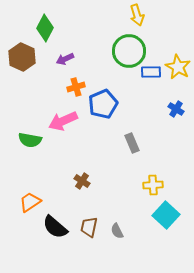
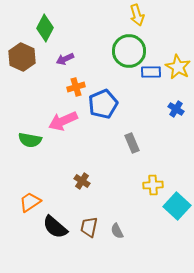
cyan square: moved 11 px right, 9 px up
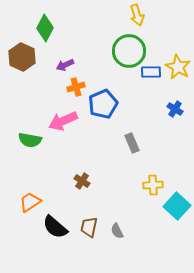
purple arrow: moved 6 px down
blue cross: moved 1 px left
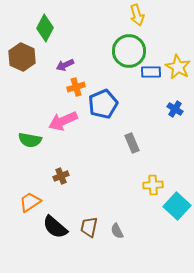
brown cross: moved 21 px left, 5 px up; rotated 35 degrees clockwise
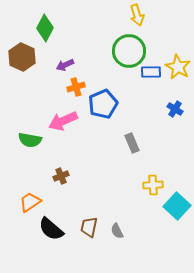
black semicircle: moved 4 px left, 2 px down
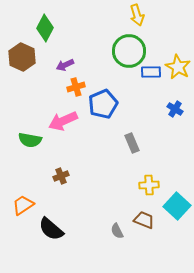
yellow cross: moved 4 px left
orange trapezoid: moved 7 px left, 3 px down
brown trapezoid: moved 55 px right, 7 px up; rotated 100 degrees clockwise
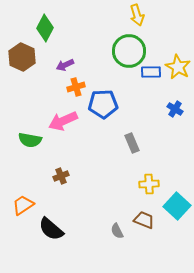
blue pentagon: rotated 20 degrees clockwise
yellow cross: moved 1 px up
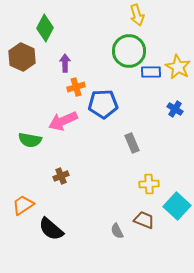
purple arrow: moved 2 px up; rotated 114 degrees clockwise
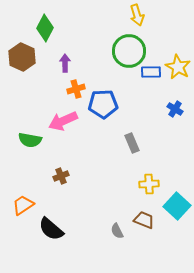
orange cross: moved 2 px down
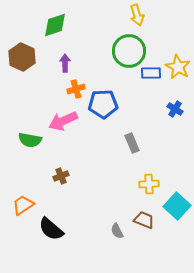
green diamond: moved 10 px right, 3 px up; rotated 44 degrees clockwise
blue rectangle: moved 1 px down
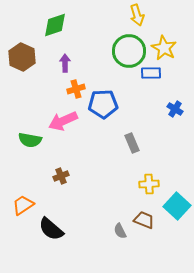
yellow star: moved 14 px left, 19 px up
gray semicircle: moved 3 px right
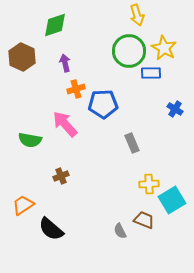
purple arrow: rotated 12 degrees counterclockwise
pink arrow: moved 2 px right, 3 px down; rotated 72 degrees clockwise
cyan square: moved 5 px left, 6 px up; rotated 16 degrees clockwise
